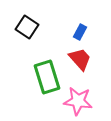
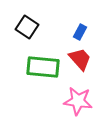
green rectangle: moved 4 px left, 10 px up; rotated 68 degrees counterclockwise
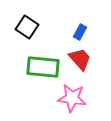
pink star: moved 6 px left, 3 px up
